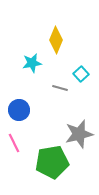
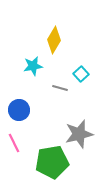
yellow diamond: moved 2 px left; rotated 8 degrees clockwise
cyan star: moved 1 px right, 3 px down
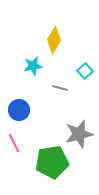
cyan square: moved 4 px right, 3 px up
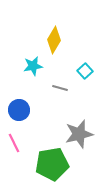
green pentagon: moved 2 px down
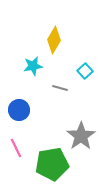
gray star: moved 2 px right, 2 px down; rotated 20 degrees counterclockwise
pink line: moved 2 px right, 5 px down
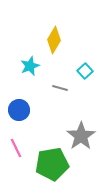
cyan star: moved 3 px left; rotated 12 degrees counterclockwise
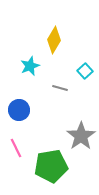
green pentagon: moved 1 px left, 2 px down
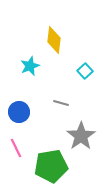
yellow diamond: rotated 24 degrees counterclockwise
gray line: moved 1 px right, 15 px down
blue circle: moved 2 px down
